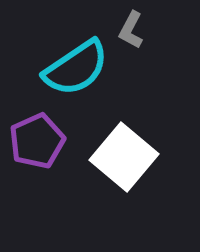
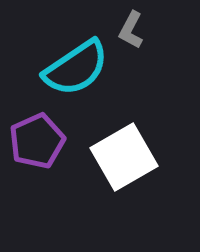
white square: rotated 20 degrees clockwise
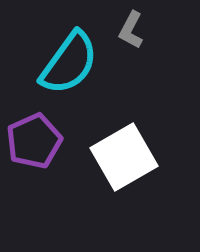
cyan semicircle: moved 7 px left, 5 px up; rotated 20 degrees counterclockwise
purple pentagon: moved 3 px left
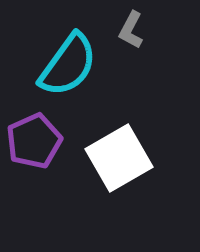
cyan semicircle: moved 1 px left, 2 px down
white square: moved 5 px left, 1 px down
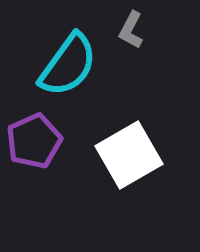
white square: moved 10 px right, 3 px up
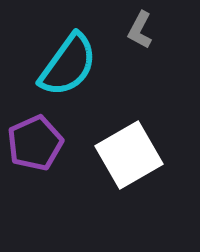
gray L-shape: moved 9 px right
purple pentagon: moved 1 px right, 2 px down
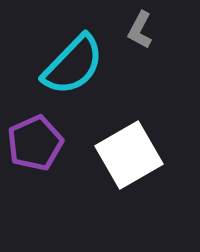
cyan semicircle: moved 5 px right; rotated 8 degrees clockwise
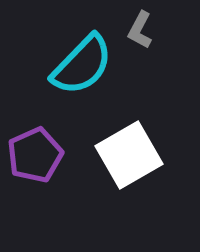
cyan semicircle: moved 9 px right
purple pentagon: moved 12 px down
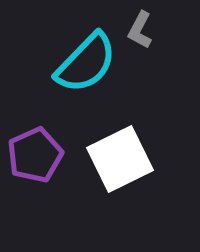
cyan semicircle: moved 4 px right, 2 px up
white square: moved 9 px left, 4 px down; rotated 4 degrees clockwise
